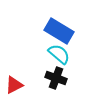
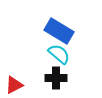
black cross: rotated 20 degrees counterclockwise
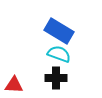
cyan semicircle: rotated 20 degrees counterclockwise
red triangle: rotated 30 degrees clockwise
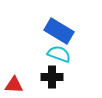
black cross: moved 4 px left, 1 px up
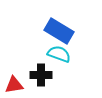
black cross: moved 11 px left, 2 px up
red triangle: rotated 12 degrees counterclockwise
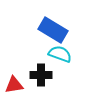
blue rectangle: moved 6 px left, 1 px up
cyan semicircle: moved 1 px right
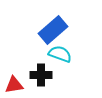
blue rectangle: rotated 72 degrees counterclockwise
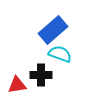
red triangle: moved 3 px right
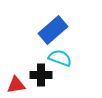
cyan semicircle: moved 4 px down
red triangle: moved 1 px left
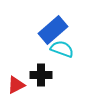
cyan semicircle: moved 2 px right, 9 px up
red triangle: rotated 18 degrees counterclockwise
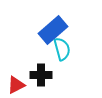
cyan semicircle: rotated 55 degrees clockwise
